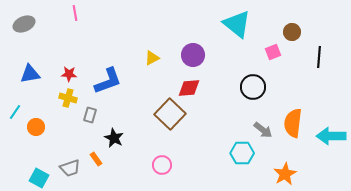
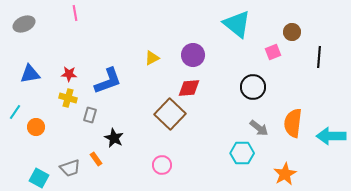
gray arrow: moved 4 px left, 2 px up
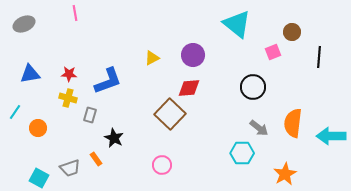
orange circle: moved 2 px right, 1 px down
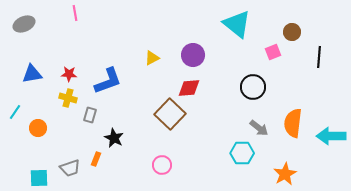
blue triangle: moved 2 px right
orange rectangle: rotated 56 degrees clockwise
cyan square: rotated 30 degrees counterclockwise
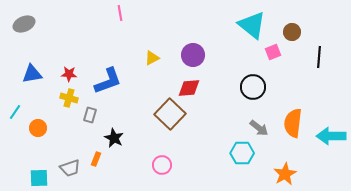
pink line: moved 45 px right
cyan triangle: moved 15 px right, 1 px down
yellow cross: moved 1 px right
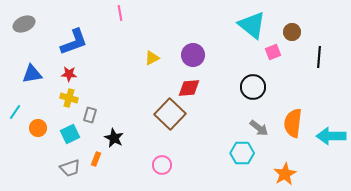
blue L-shape: moved 34 px left, 39 px up
cyan square: moved 31 px right, 44 px up; rotated 24 degrees counterclockwise
